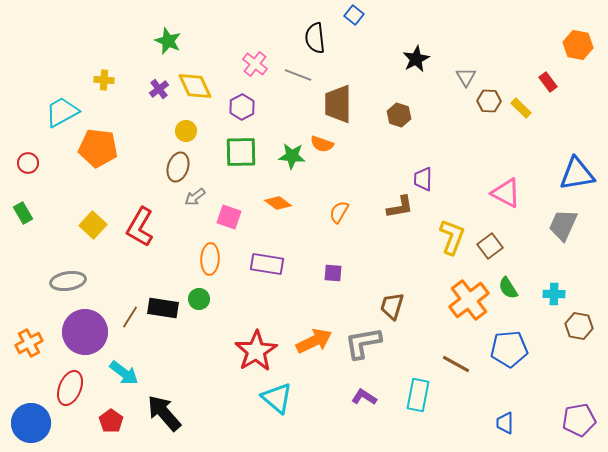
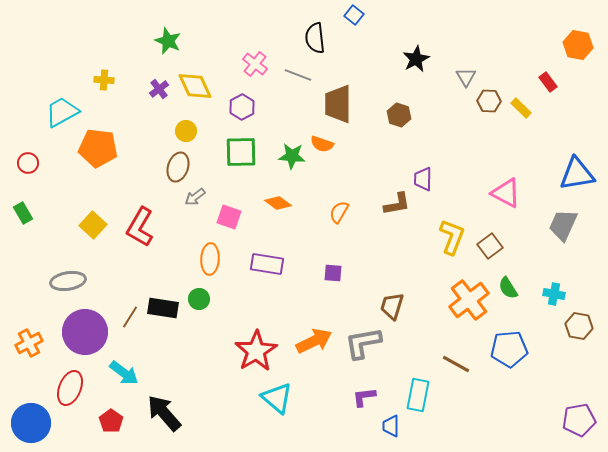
brown L-shape at (400, 207): moved 3 px left, 3 px up
cyan cross at (554, 294): rotated 10 degrees clockwise
purple L-shape at (364, 397): rotated 40 degrees counterclockwise
blue trapezoid at (505, 423): moved 114 px left, 3 px down
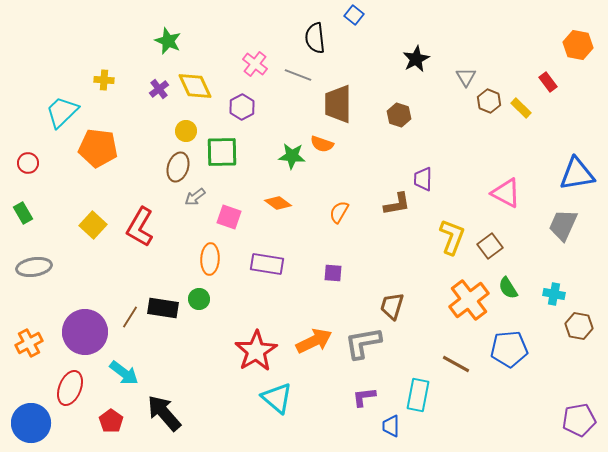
brown hexagon at (489, 101): rotated 20 degrees clockwise
cyan trapezoid at (62, 112): rotated 15 degrees counterclockwise
green square at (241, 152): moved 19 px left
gray ellipse at (68, 281): moved 34 px left, 14 px up
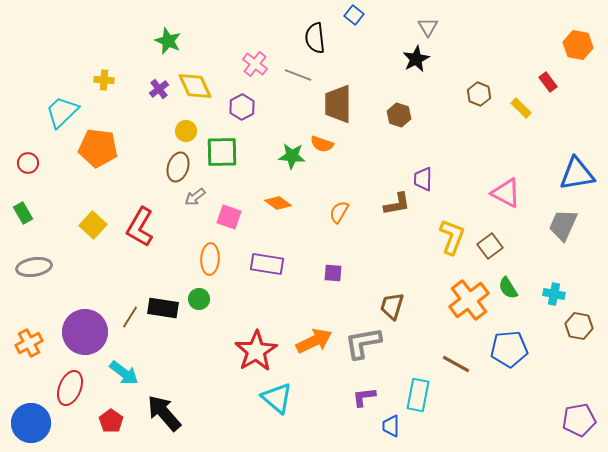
gray triangle at (466, 77): moved 38 px left, 50 px up
brown hexagon at (489, 101): moved 10 px left, 7 px up
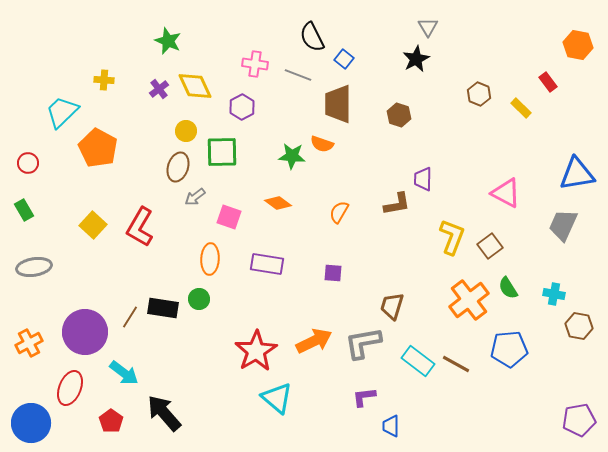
blue square at (354, 15): moved 10 px left, 44 px down
black semicircle at (315, 38): moved 3 px left, 1 px up; rotated 20 degrees counterclockwise
pink cross at (255, 64): rotated 30 degrees counterclockwise
orange pentagon at (98, 148): rotated 21 degrees clockwise
green rectangle at (23, 213): moved 1 px right, 3 px up
cyan rectangle at (418, 395): moved 34 px up; rotated 64 degrees counterclockwise
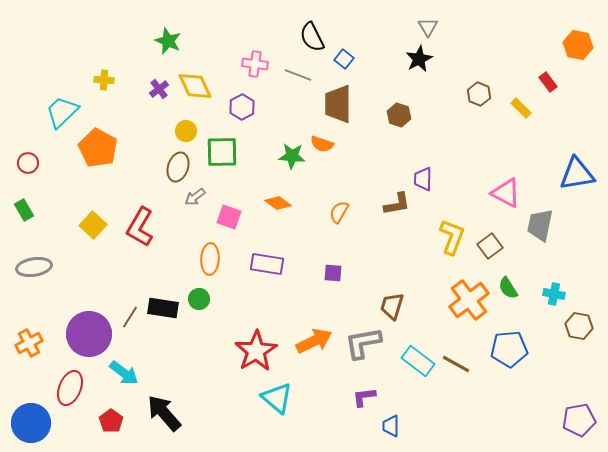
black star at (416, 59): moved 3 px right
gray trapezoid at (563, 225): moved 23 px left; rotated 12 degrees counterclockwise
purple circle at (85, 332): moved 4 px right, 2 px down
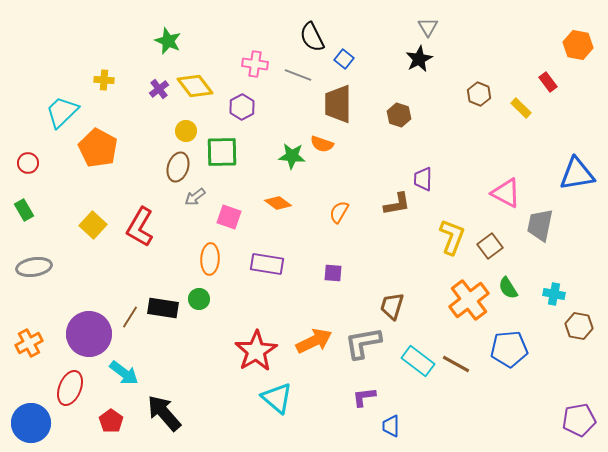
yellow diamond at (195, 86): rotated 12 degrees counterclockwise
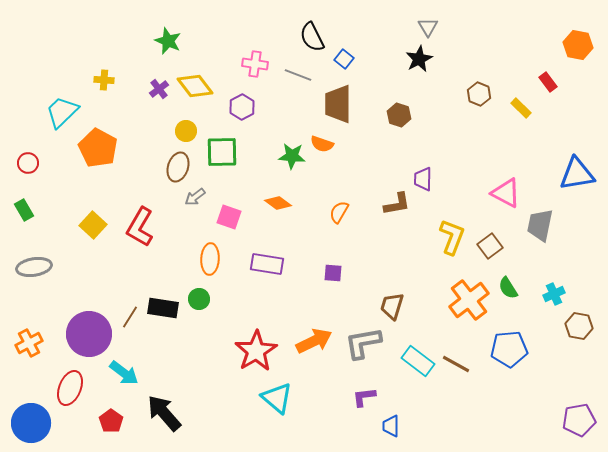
cyan cross at (554, 294): rotated 35 degrees counterclockwise
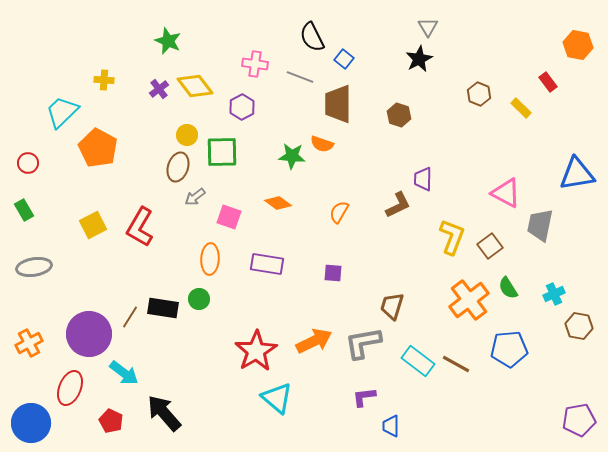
gray line at (298, 75): moved 2 px right, 2 px down
yellow circle at (186, 131): moved 1 px right, 4 px down
brown L-shape at (397, 204): moved 1 px right, 1 px down; rotated 16 degrees counterclockwise
yellow square at (93, 225): rotated 20 degrees clockwise
red pentagon at (111, 421): rotated 10 degrees counterclockwise
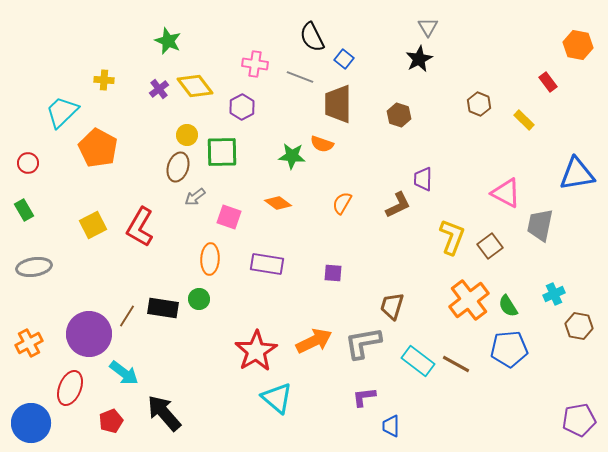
brown hexagon at (479, 94): moved 10 px down
yellow rectangle at (521, 108): moved 3 px right, 12 px down
orange semicircle at (339, 212): moved 3 px right, 9 px up
green semicircle at (508, 288): moved 18 px down
brown line at (130, 317): moved 3 px left, 1 px up
red pentagon at (111, 421): rotated 25 degrees clockwise
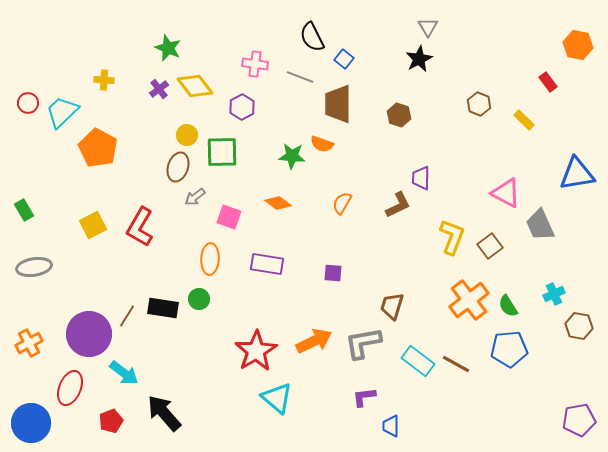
green star at (168, 41): moved 7 px down
red circle at (28, 163): moved 60 px up
purple trapezoid at (423, 179): moved 2 px left, 1 px up
gray trapezoid at (540, 225): rotated 36 degrees counterclockwise
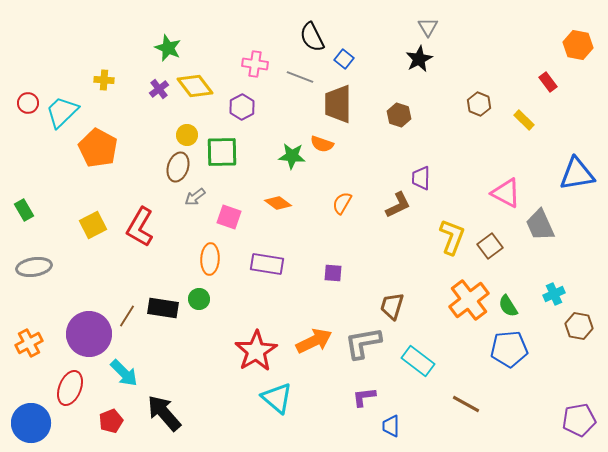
brown line at (456, 364): moved 10 px right, 40 px down
cyan arrow at (124, 373): rotated 8 degrees clockwise
